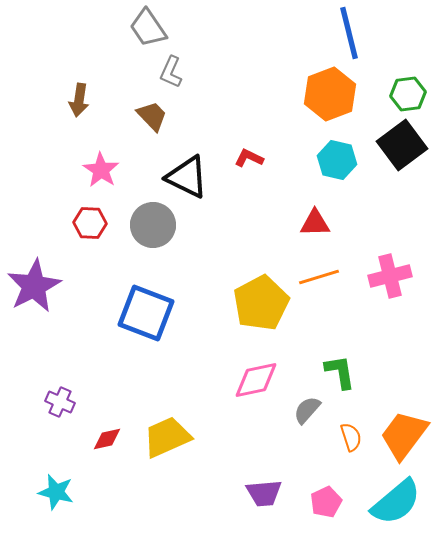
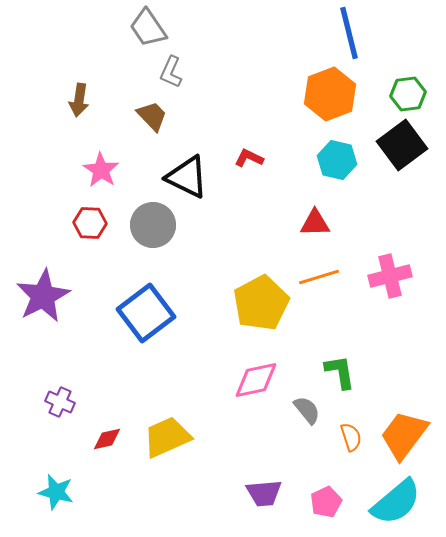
purple star: moved 9 px right, 10 px down
blue square: rotated 32 degrees clockwise
gray semicircle: rotated 100 degrees clockwise
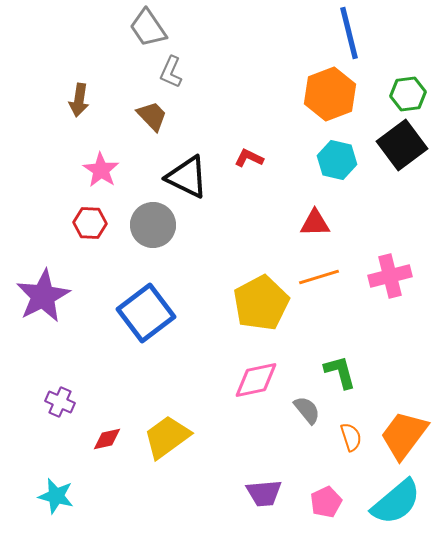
green L-shape: rotated 6 degrees counterclockwise
yellow trapezoid: rotated 12 degrees counterclockwise
cyan star: moved 4 px down
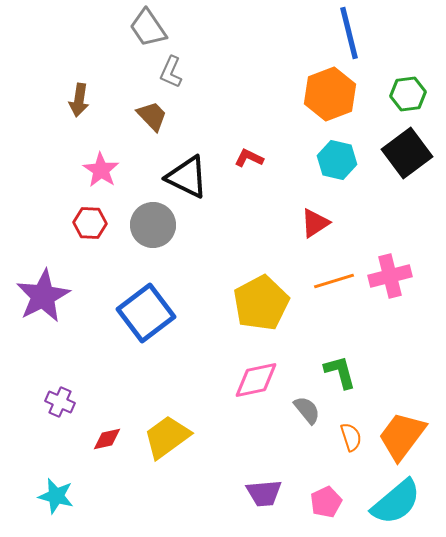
black square: moved 5 px right, 8 px down
red triangle: rotated 32 degrees counterclockwise
orange line: moved 15 px right, 4 px down
orange trapezoid: moved 2 px left, 1 px down
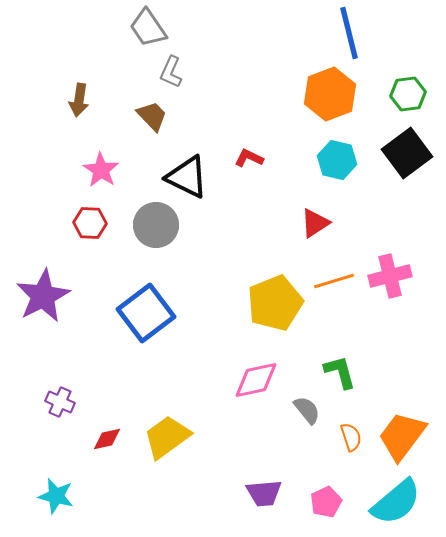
gray circle: moved 3 px right
yellow pentagon: moved 14 px right; rotated 6 degrees clockwise
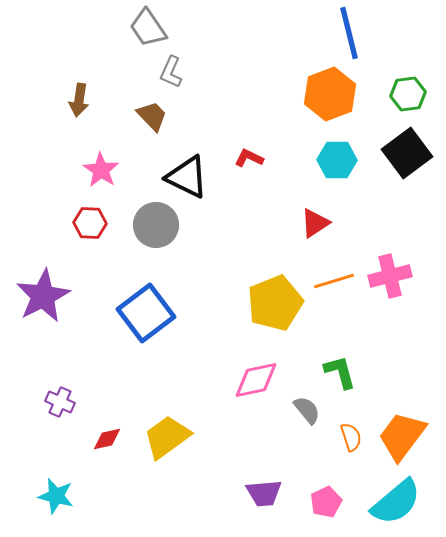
cyan hexagon: rotated 12 degrees counterclockwise
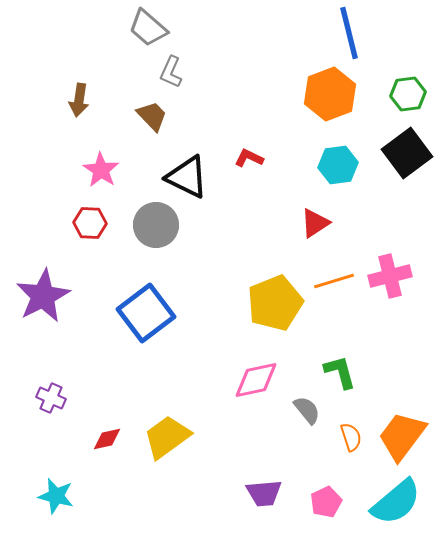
gray trapezoid: rotated 15 degrees counterclockwise
cyan hexagon: moved 1 px right, 5 px down; rotated 9 degrees counterclockwise
purple cross: moved 9 px left, 4 px up
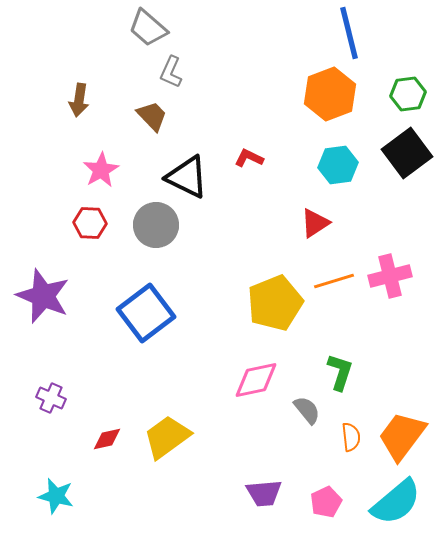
pink star: rotated 9 degrees clockwise
purple star: rotated 22 degrees counterclockwise
green L-shape: rotated 33 degrees clockwise
orange semicircle: rotated 12 degrees clockwise
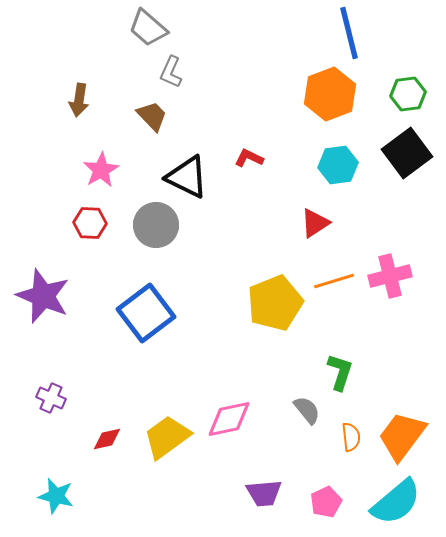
pink diamond: moved 27 px left, 39 px down
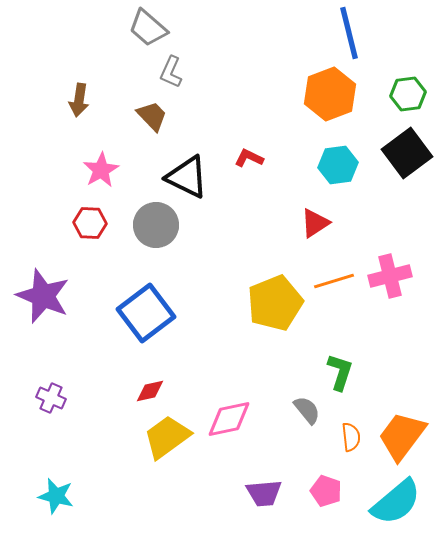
red diamond: moved 43 px right, 48 px up
pink pentagon: moved 11 px up; rotated 28 degrees counterclockwise
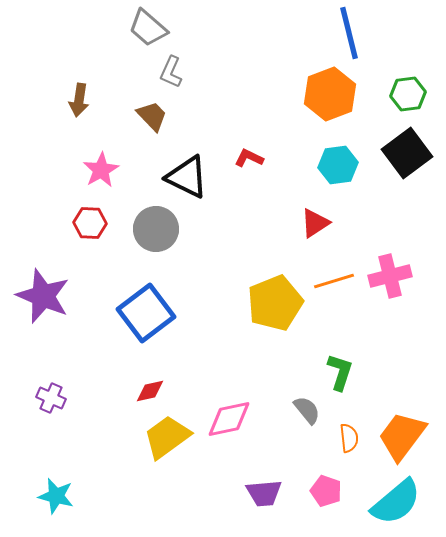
gray circle: moved 4 px down
orange semicircle: moved 2 px left, 1 px down
